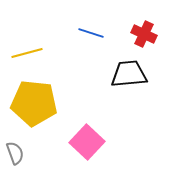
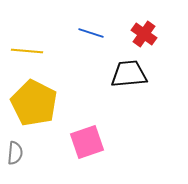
red cross: rotated 10 degrees clockwise
yellow line: moved 2 px up; rotated 20 degrees clockwise
yellow pentagon: rotated 21 degrees clockwise
pink square: rotated 28 degrees clockwise
gray semicircle: rotated 25 degrees clockwise
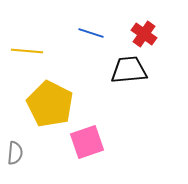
black trapezoid: moved 4 px up
yellow pentagon: moved 16 px right, 1 px down
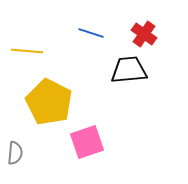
yellow pentagon: moved 1 px left, 2 px up
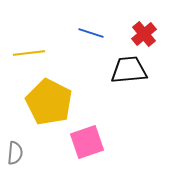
red cross: rotated 15 degrees clockwise
yellow line: moved 2 px right, 2 px down; rotated 12 degrees counterclockwise
